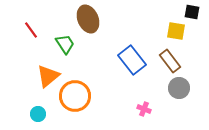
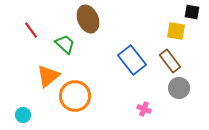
green trapezoid: rotated 15 degrees counterclockwise
cyan circle: moved 15 px left, 1 px down
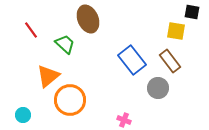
gray circle: moved 21 px left
orange circle: moved 5 px left, 4 px down
pink cross: moved 20 px left, 11 px down
